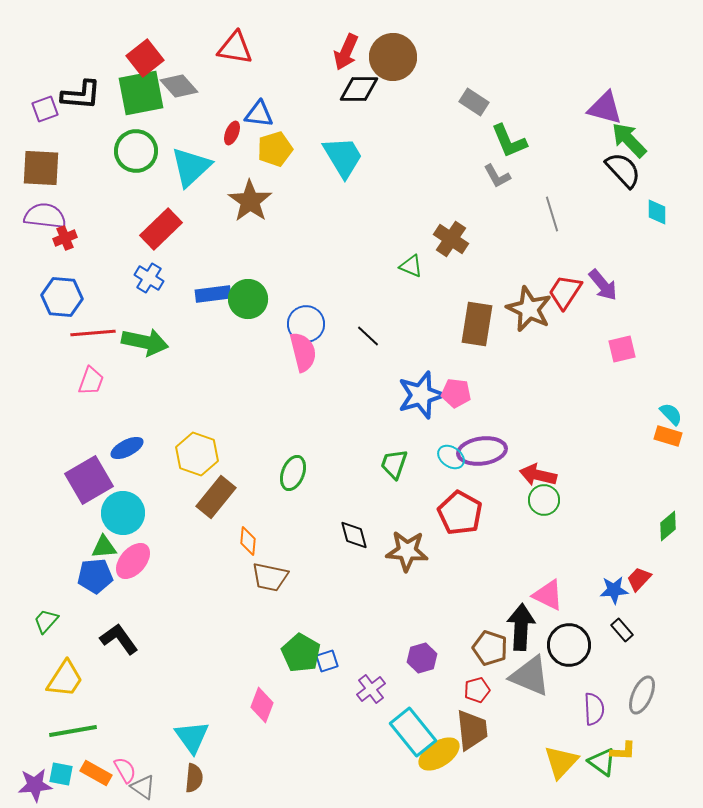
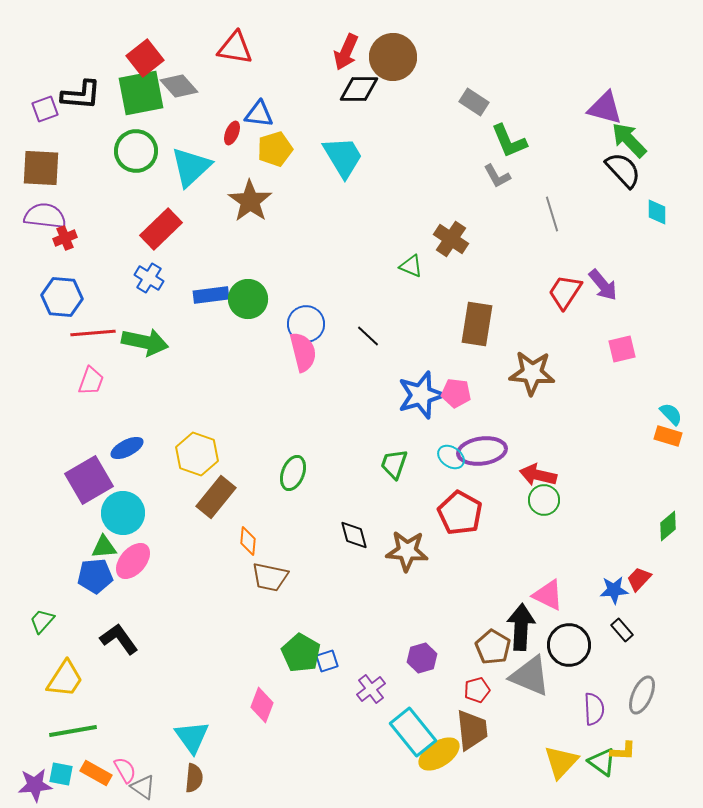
blue rectangle at (213, 294): moved 2 px left, 1 px down
brown star at (529, 309): moved 3 px right, 64 px down; rotated 21 degrees counterclockwise
green trapezoid at (46, 621): moved 4 px left
brown pentagon at (490, 648): moved 3 px right, 1 px up; rotated 12 degrees clockwise
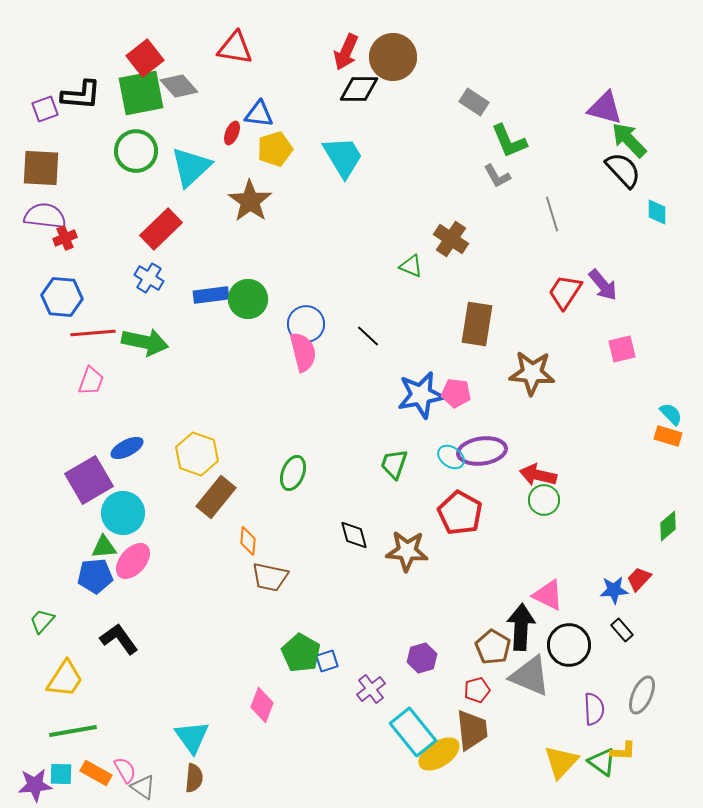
blue star at (421, 395): rotated 6 degrees clockwise
cyan square at (61, 774): rotated 10 degrees counterclockwise
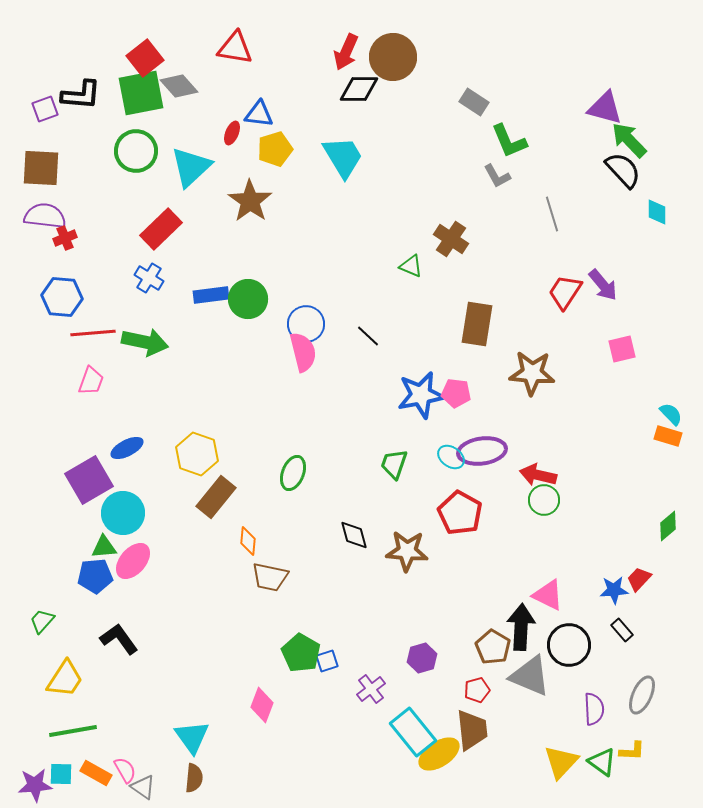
yellow L-shape at (623, 751): moved 9 px right
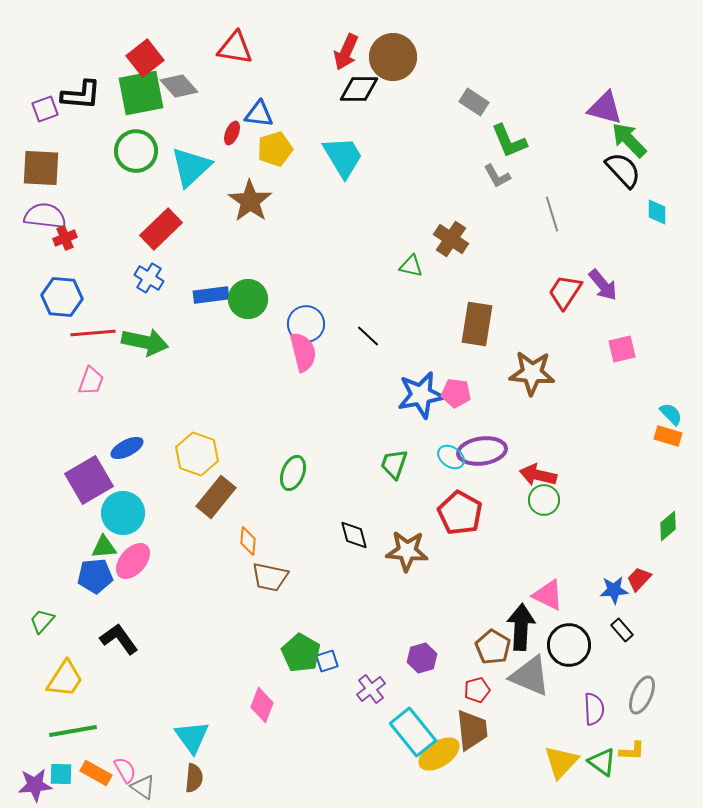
green triangle at (411, 266): rotated 10 degrees counterclockwise
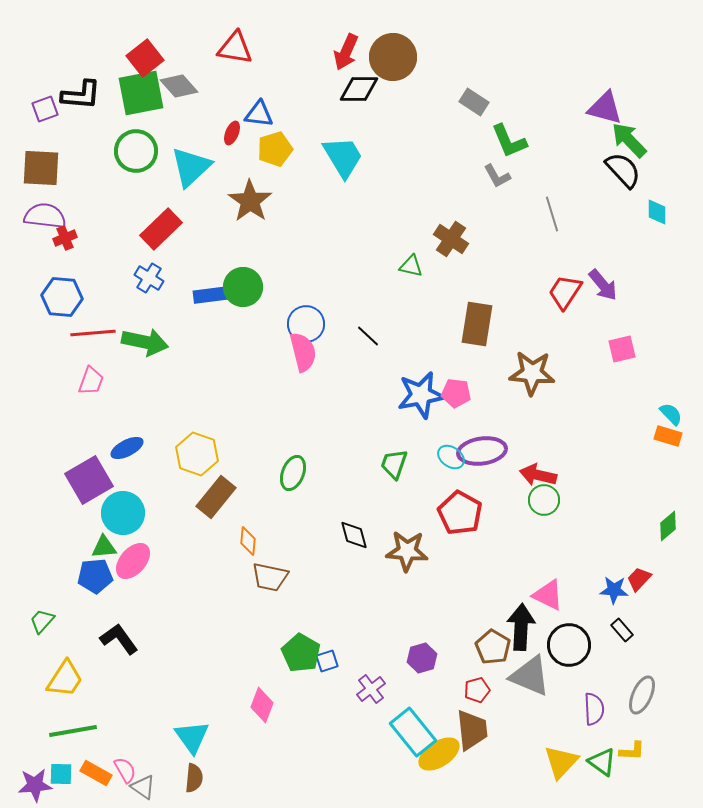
green circle at (248, 299): moved 5 px left, 12 px up
blue star at (614, 590): rotated 8 degrees clockwise
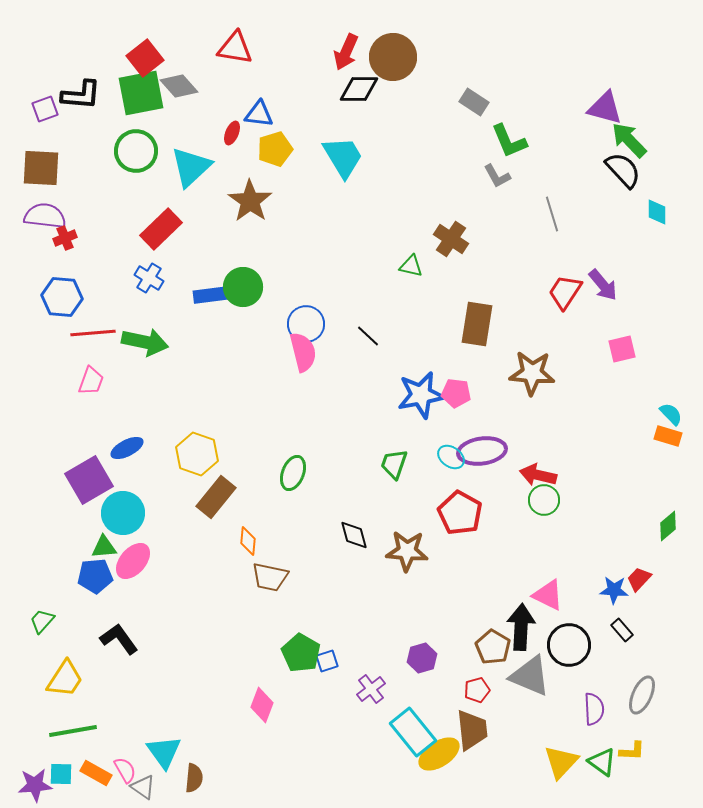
cyan triangle at (192, 737): moved 28 px left, 15 px down
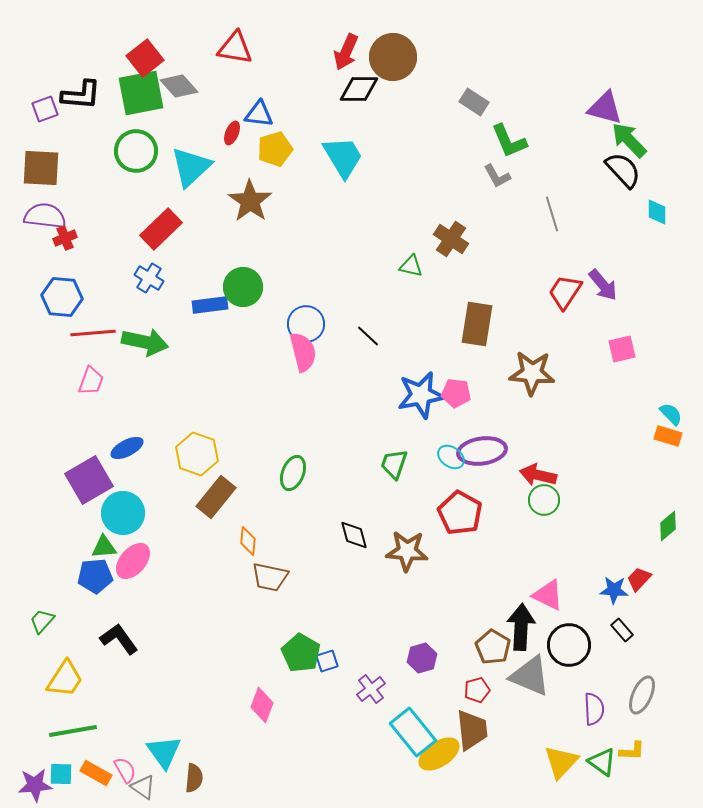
blue rectangle at (211, 295): moved 1 px left, 10 px down
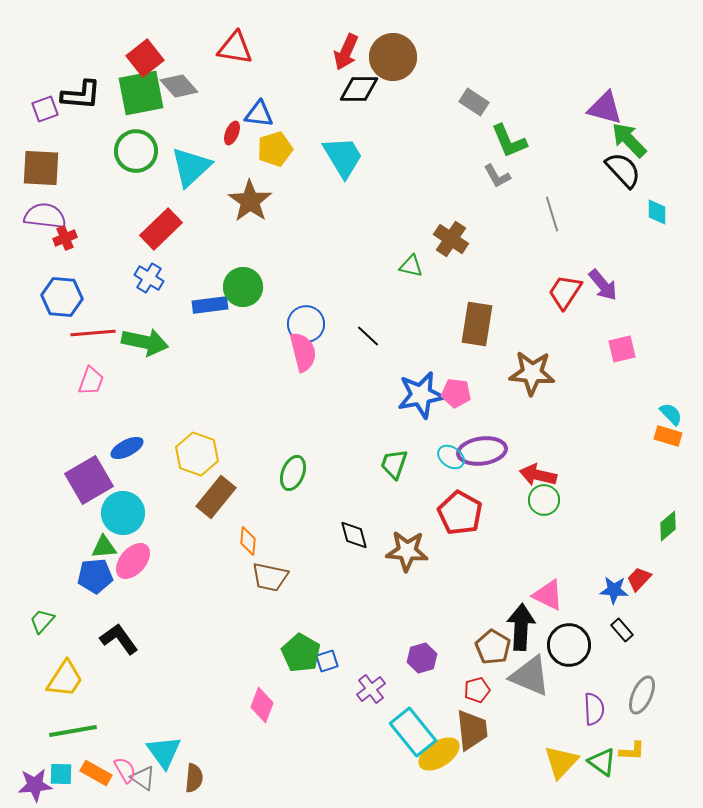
gray triangle at (143, 787): moved 9 px up
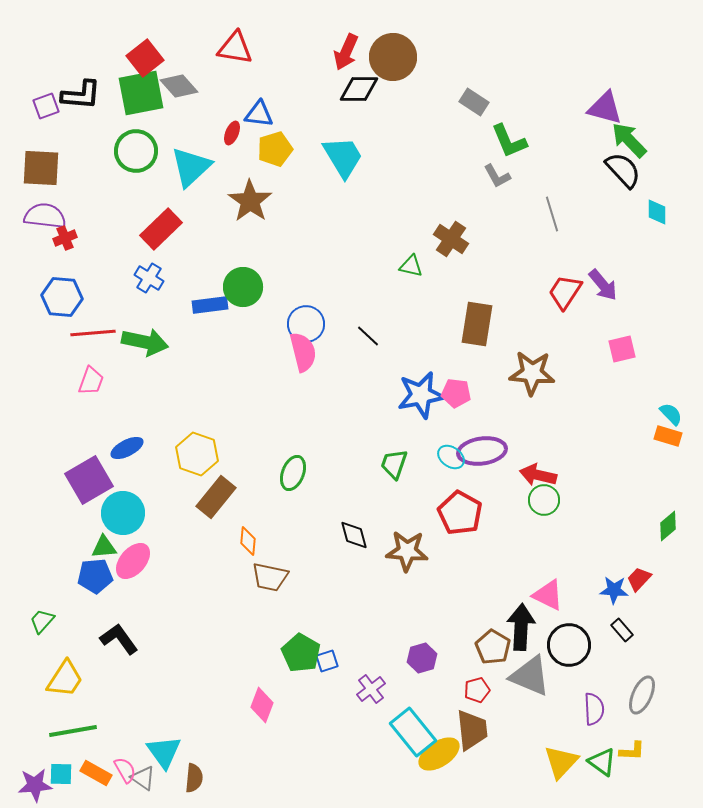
purple square at (45, 109): moved 1 px right, 3 px up
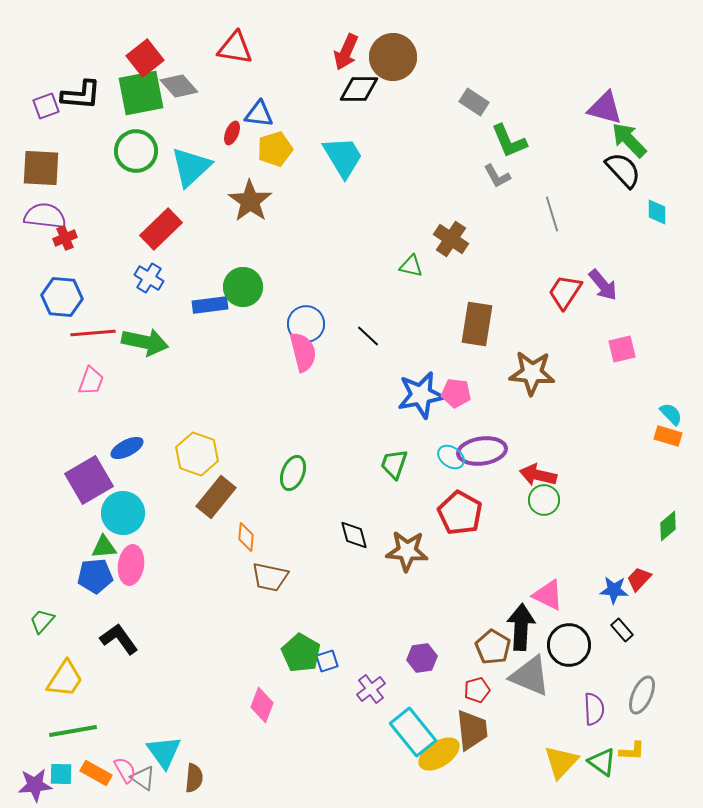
orange diamond at (248, 541): moved 2 px left, 4 px up
pink ellipse at (133, 561): moved 2 px left, 4 px down; rotated 33 degrees counterclockwise
purple hexagon at (422, 658): rotated 8 degrees clockwise
